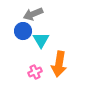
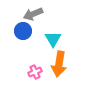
cyan triangle: moved 12 px right, 1 px up
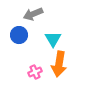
blue circle: moved 4 px left, 4 px down
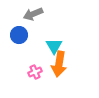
cyan triangle: moved 1 px right, 7 px down
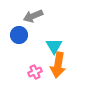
gray arrow: moved 2 px down
orange arrow: moved 1 px left, 1 px down
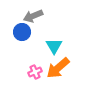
blue circle: moved 3 px right, 3 px up
orange arrow: moved 3 px down; rotated 40 degrees clockwise
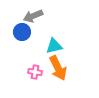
cyan triangle: rotated 48 degrees clockwise
orange arrow: rotated 75 degrees counterclockwise
pink cross: rotated 32 degrees clockwise
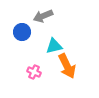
gray arrow: moved 10 px right
orange arrow: moved 9 px right, 2 px up
pink cross: moved 1 px left; rotated 16 degrees clockwise
